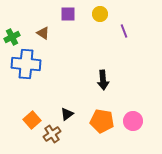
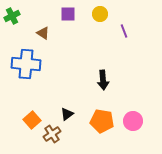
green cross: moved 21 px up
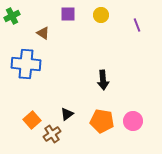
yellow circle: moved 1 px right, 1 px down
purple line: moved 13 px right, 6 px up
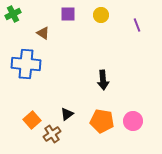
green cross: moved 1 px right, 2 px up
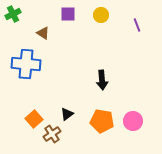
black arrow: moved 1 px left
orange square: moved 2 px right, 1 px up
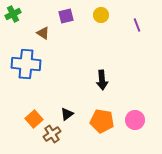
purple square: moved 2 px left, 2 px down; rotated 14 degrees counterclockwise
pink circle: moved 2 px right, 1 px up
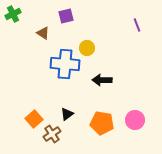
yellow circle: moved 14 px left, 33 px down
blue cross: moved 39 px right
black arrow: rotated 96 degrees clockwise
orange pentagon: moved 2 px down
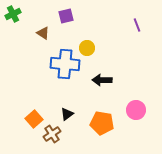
pink circle: moved 1 px right, 10 px up
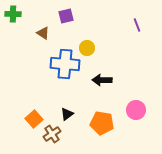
green cross: rotated 28 degrees clockwise
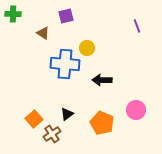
purple line: moved 1 px down
orange pentagon: rotated 15 degrees clockwise
